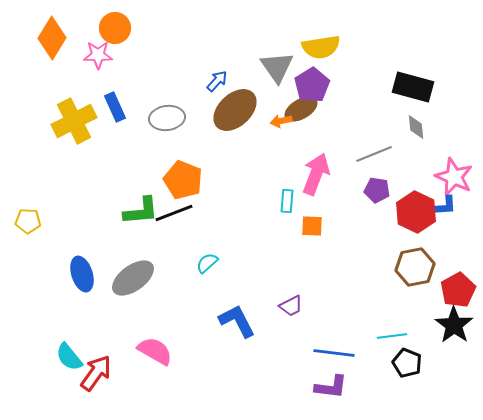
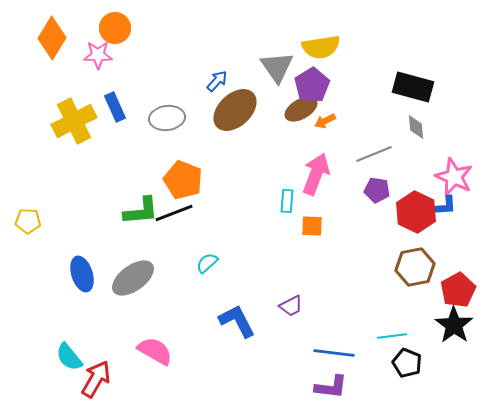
orange arrow at (281, 121): moved 44 px right; rotated 15 degrees counterclockwise
red arrow at (96, 373): moved 6 px down; rotated 6 degrees counterclockwise
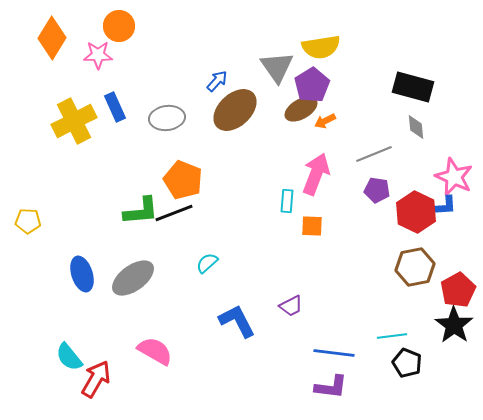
orange circle at (115, 28): moved 4 px right, 2 px up
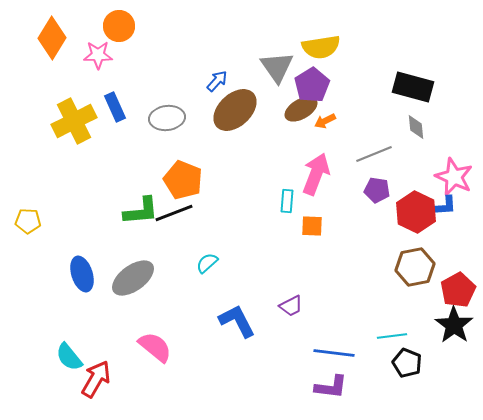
pink semicircle at (155, 351): moved 4 px up; rotated 9 degrees clockwise
